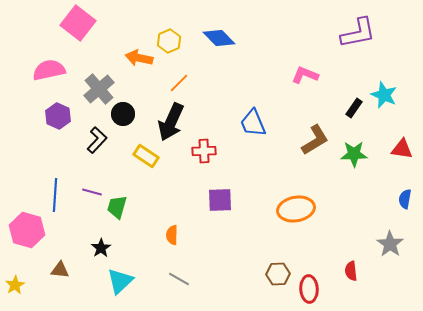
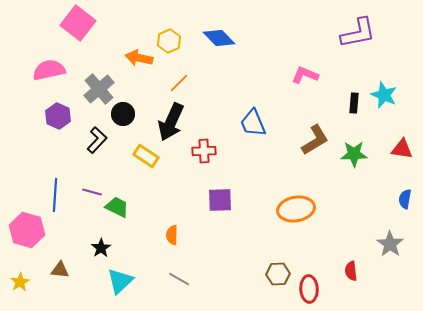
black rectangle: moved 5 px up; rotated 30 degrees counterclockwise
green trapezoid: rotated 100 degrees clockwise
yellow star: moved 5 px right, 3 px up
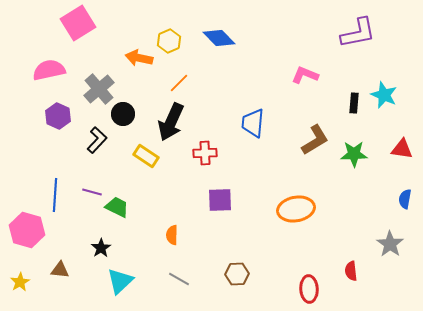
pink square: rotated 20 degrees clockwise
blue trapezoid: rotated 28 degrees clockwise
red cross: moved 1 px right, 2 px down
brown hexagon: moved 41 px left
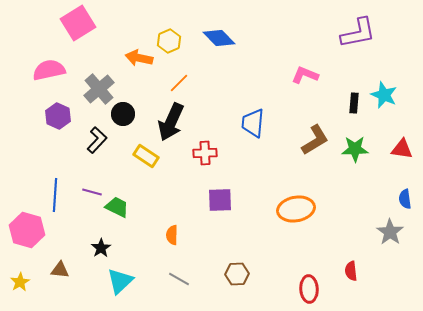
green star: moved 1 px right, 5 px up
blue semicircle: rotated 18 degrees counterclockwise
gray star: moved 12 px up
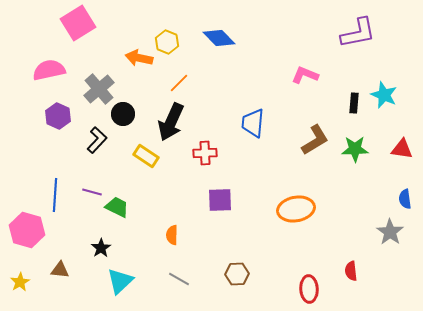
yellow hexagon: moved 2 px left, 1 px down; rotated 15 degrees counterclockwise
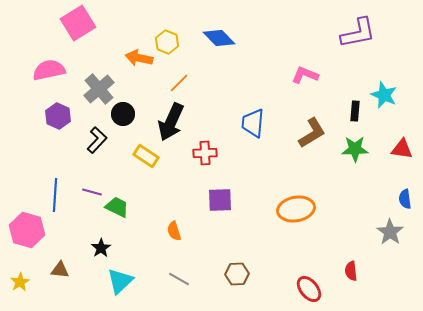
black rectangle: moved 1 px right, 8 px down
brown L-shape: moved 3 px left, 7 px up
orange semicircle: moved 2 px right, 4 px up; rotated 18 degrees counterclockwise
red ellipse: rotated 36 degrees counterclockwise
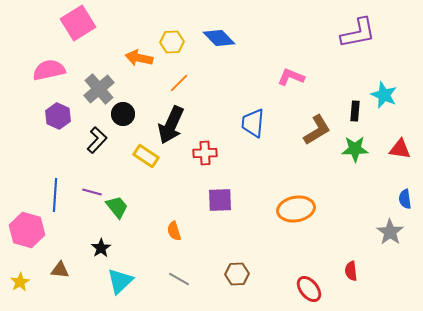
yellow hexagon: moved 5 px right; rotated 25 degrees counterclockwise
pink L-shape: moved 14 px left, 2 px down
black arrow: moved 3 px down
brown L-shape: moved 5 px right, 3 px up
red triangle: moved 2 px left
green trapezoid: rotated 25 degrees clockwise
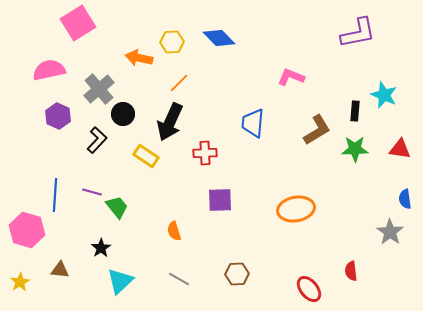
black arrow: moved 1 px left, 3 px up
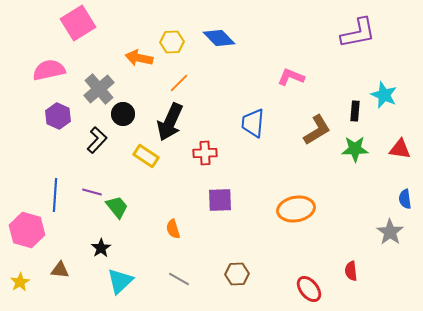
orange semicircle: moved 1 px left, 2 px up
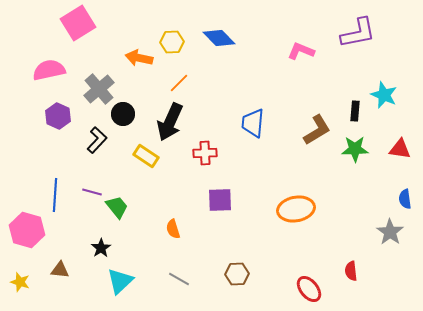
pink L-shape: moved 10 px right, 26 px up
yellow star: rotated 24 degrees counterclockwise
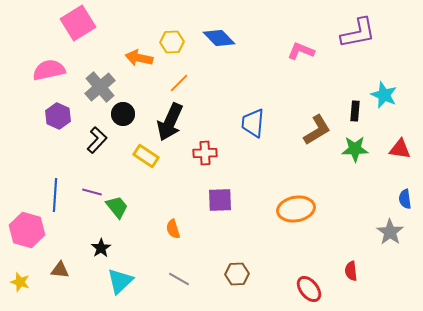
gray cross: moved 1 px right, 2 px up
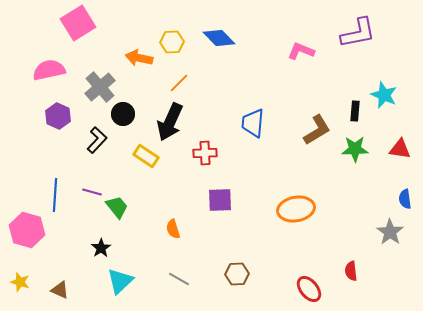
brown triangle: moved 20 px down; rotated 18 degrees clockwise
